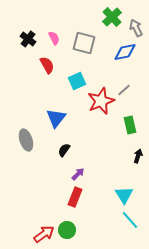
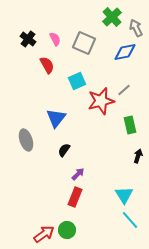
pink semicircle: moved 1 px right, 1 px down
gray square: rotated 10 degrees clockwise
red star: rotated 8 degrees clockwise
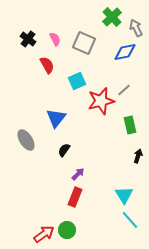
gray ellipse: rotated 15 degrees counterclockwise
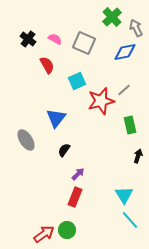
pink semicircle: rotated 32 degrees counterclockwise
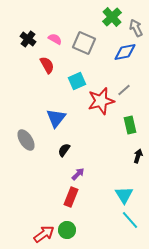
red rectangle: moved 4 px left
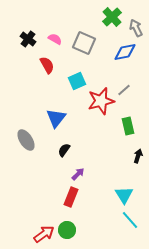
green rectangle: moved 2 px left, 1 px down
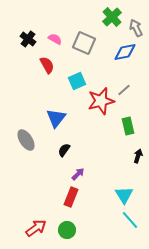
red arrow: moved 8 px left, 6 px up
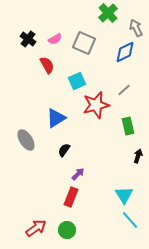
green cross: moved 4 px left, 4 px up
pink semicircle: rotated 120 degrees clockwise
blue diamond: rotated 15 degrees counterclockwise
red star: moved 5 px left, 4 px down
blue triangle: rotated 20 degrees clockwise
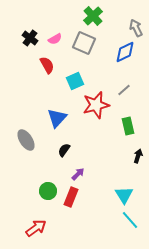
green cross: moved 15 px left, 3 px down
black cross: moved 2 px right, 1 px up
cyan square: moved 2 px left
blue triangle: moved 1 px right; rotated 15 degrees counterclockwise
green circle: moved 19 px left, 39 px up
